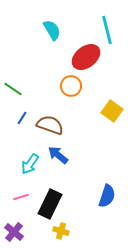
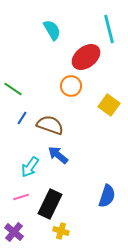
cyan line: moved 2 px right, 1 px up
yellow square: moved 3 px left, 6 px up
cyan arrow: moved 3 px down
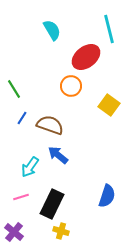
green line: moved 1 px right; rotated 24 degrees clockwise
black rectangle: moved 2 px right
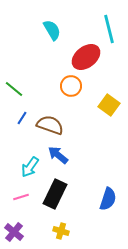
green line: rotated 18 degrees counterclockwise
blue semicircle: moved 1 px right, 3 px down
black rectangle: moved 3 px right, 10 px up
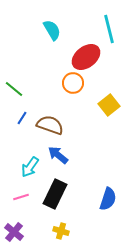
orange circle: moved 2 px right, 3 px up
yellow square: rotated 15 degrees clockwise
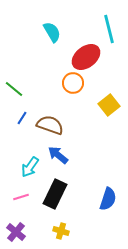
cyan semicircle: moved 2 px down
purple cross: moved 2 px right
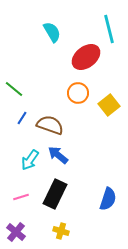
orange circle: moved 5 px right, 10 px down
cyan arrow: moved 7 px up
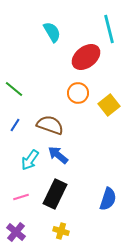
blue line: moved 7 px left, 7 px down
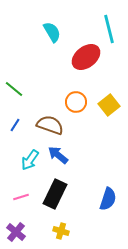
orange circle: moved 2 px left, 9 px down
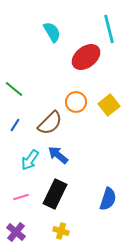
brown semicircle: moved 2 px up; rotated 116 degrees clockwise
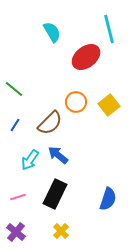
pink line: moved 3 px left
yellow cross: rotated 28 degrees clockwise
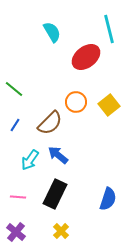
pink line: rotated 21 degrees clockwise
